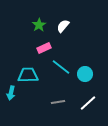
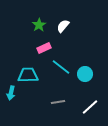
white line: moved 2 px right, 4 px down
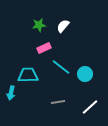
green star: rotated 24 degrees clockwise
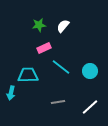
cyan circle: moved 5 px right, 3 px up
